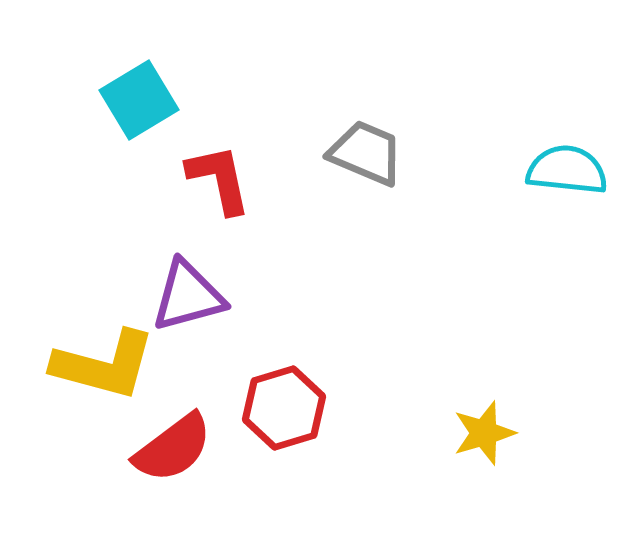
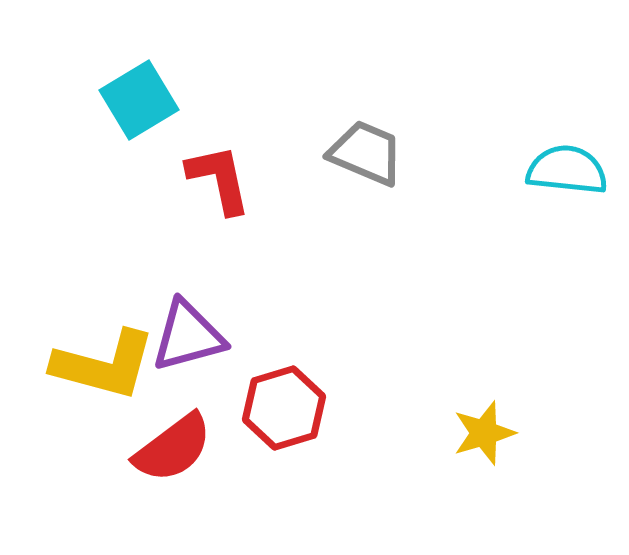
purple triangle: moved 40 px down
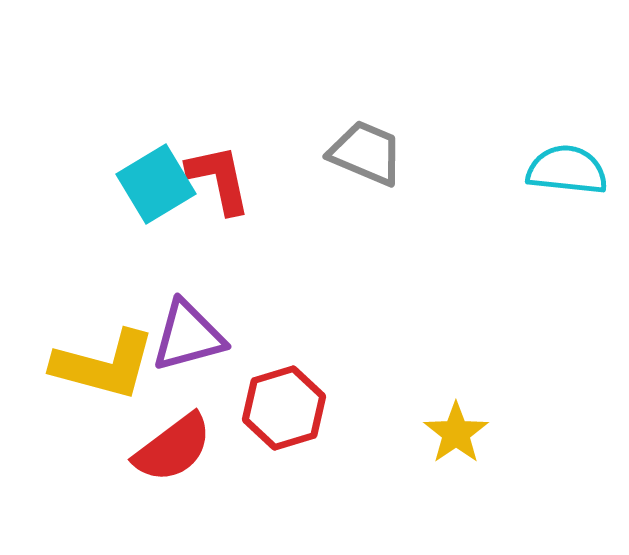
cyan square: moved 17 px right, 84 px down
yellow star: moved 28 px left; rotated 18 degrees counterclockwise
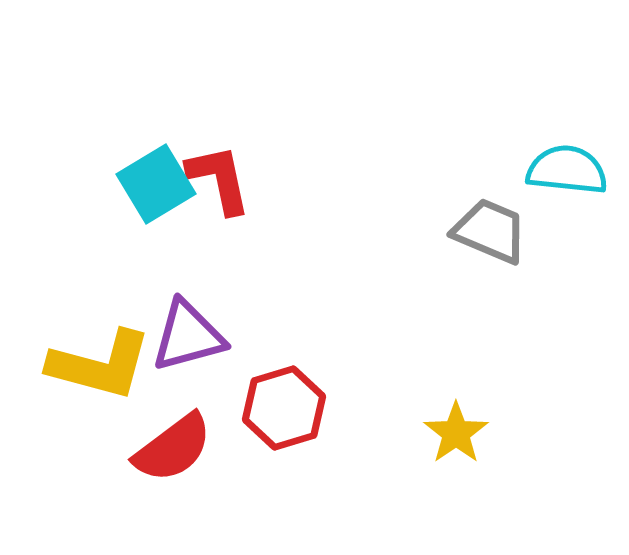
gray trapezoid: moved 124 px right, 78 px down
yellow L-shape: moved 4 px left
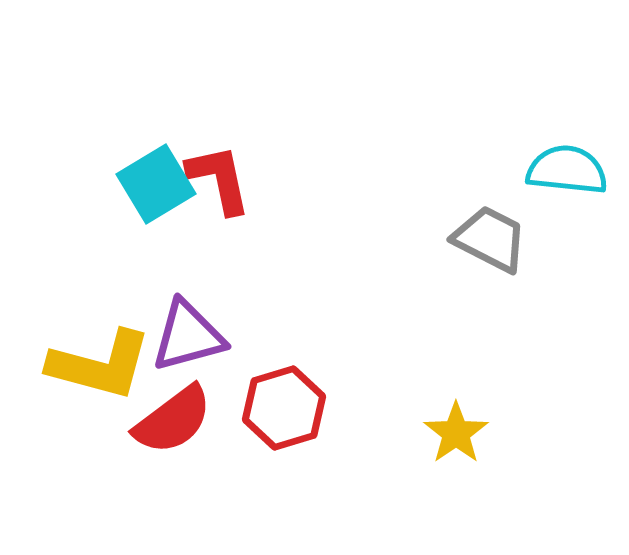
gray trapezoid: moved 8 px down; rotated 4 degrees clockwise
red semicircle: moved 28 px up
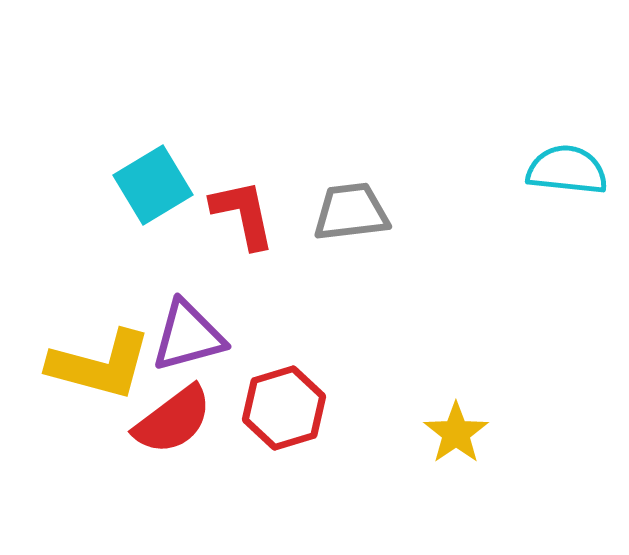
red L-shape: moved 24 px right, 35 px down
cyan square: moved 3 px left, 1 px down
gray trapezoid: moved 139 px left, 27 px up; rotated 34 degrees counterclockwise
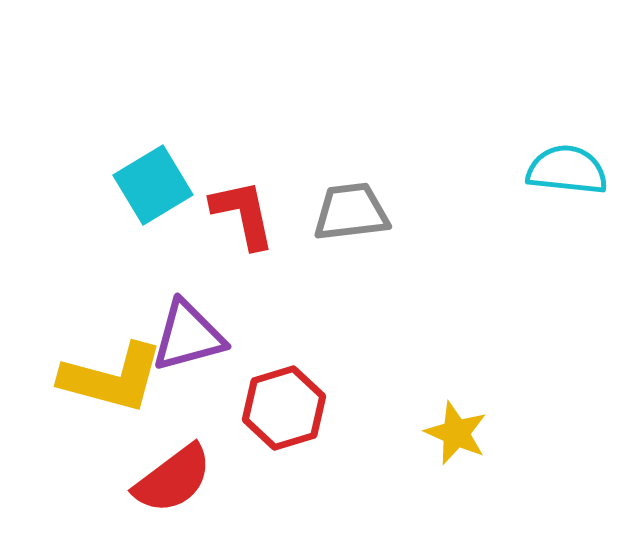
yellow L-shape: moved 12 px right, 13 px down
red semicircle: moved 59 px down
yellow star: rotated 14 degrees counterclockwise
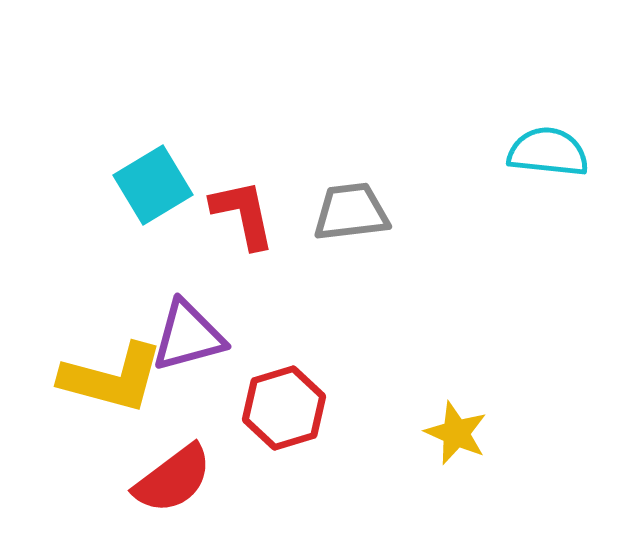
cyan semicircle: moved 19 px left, 18 px up
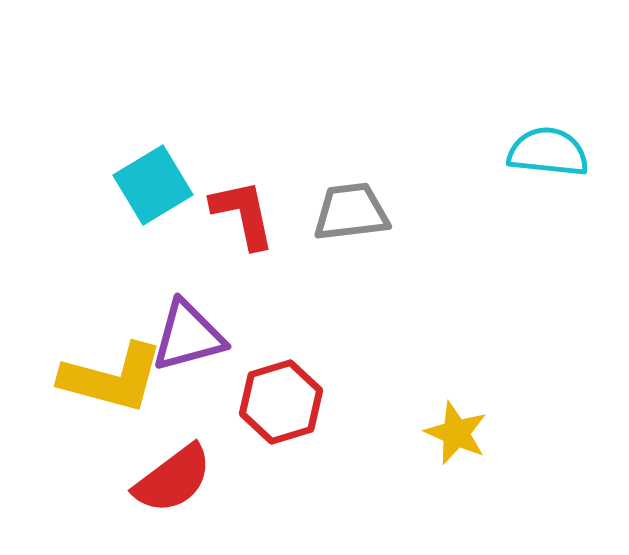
red hexagon: moved 3 px left, 6 px up
